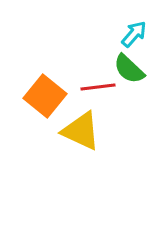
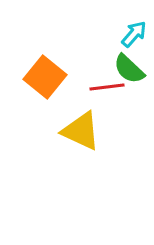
red line: moved 9 px right
orange square: moved 19 px up
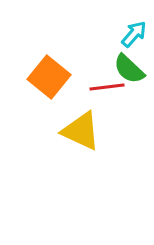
orange square: moved 4 px right
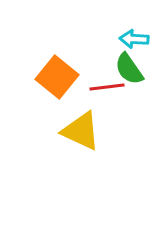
cyan arrow: moved 5 px down; rotated 128 degrees counterclockwise
green semicircle: rotated 12 degrees clockwise
orange square: moved 8 px right
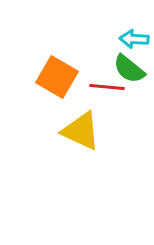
green semicircle: rotated 16 degrees counterclockwise
orange square: rotated 9 degrees counterclockwise
red line: rotated 12 degrees clockwise
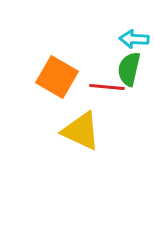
green semicircle: rotated 64 degrees clockwise
